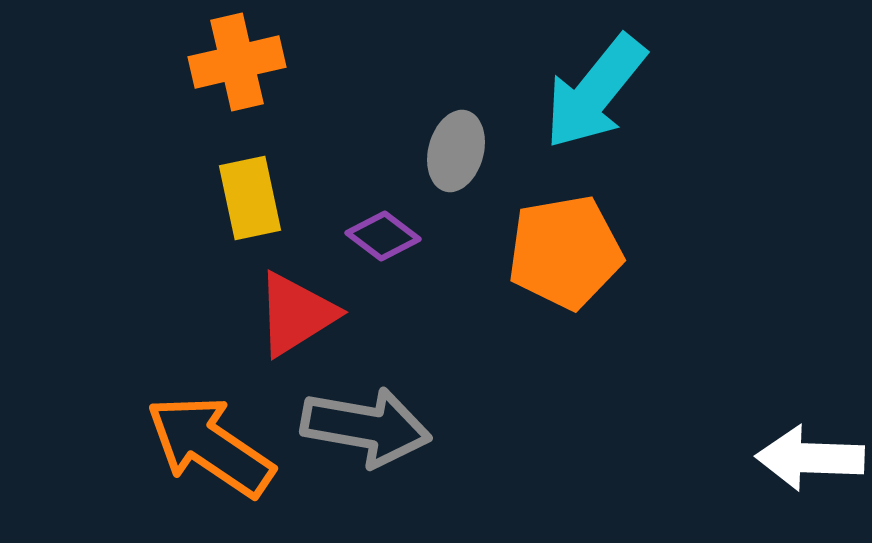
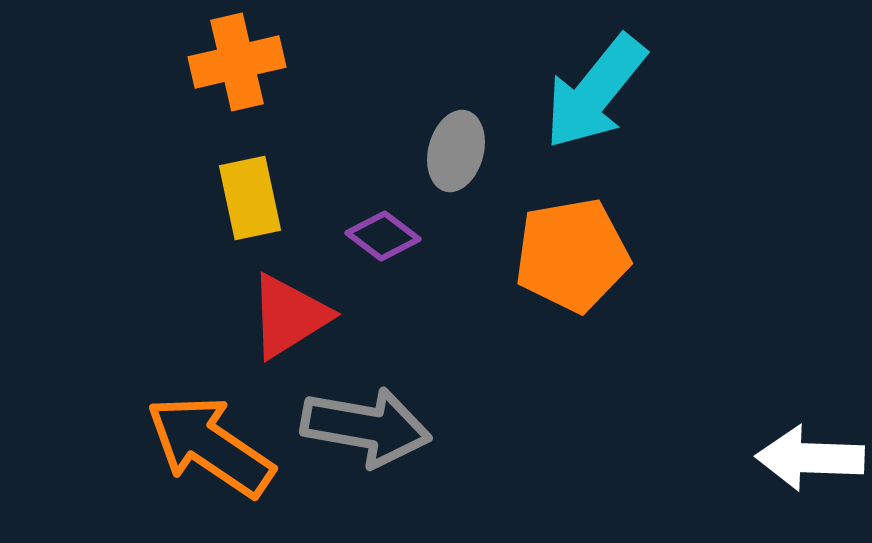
orange pentagon: moved 7 px right, 3 px down
red triangle: moved 7 px left, 2 px down
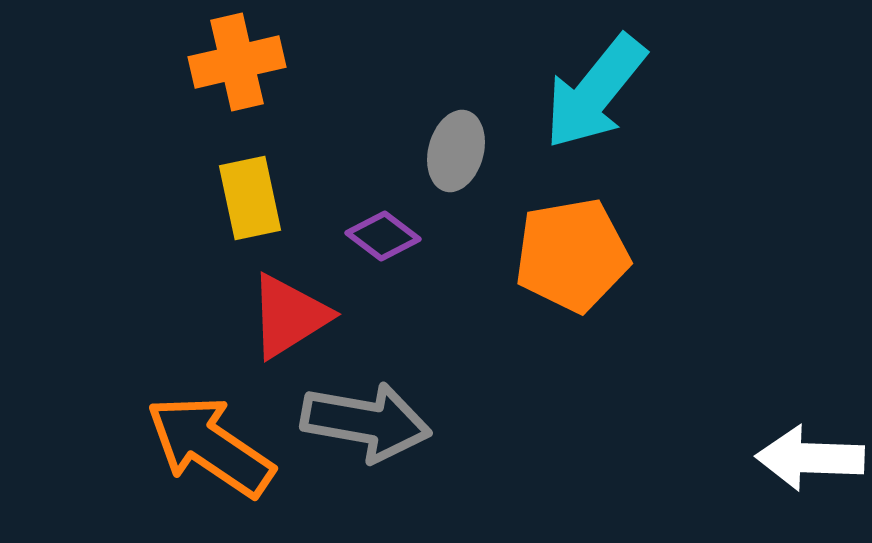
gray arrow: moved 5 px up
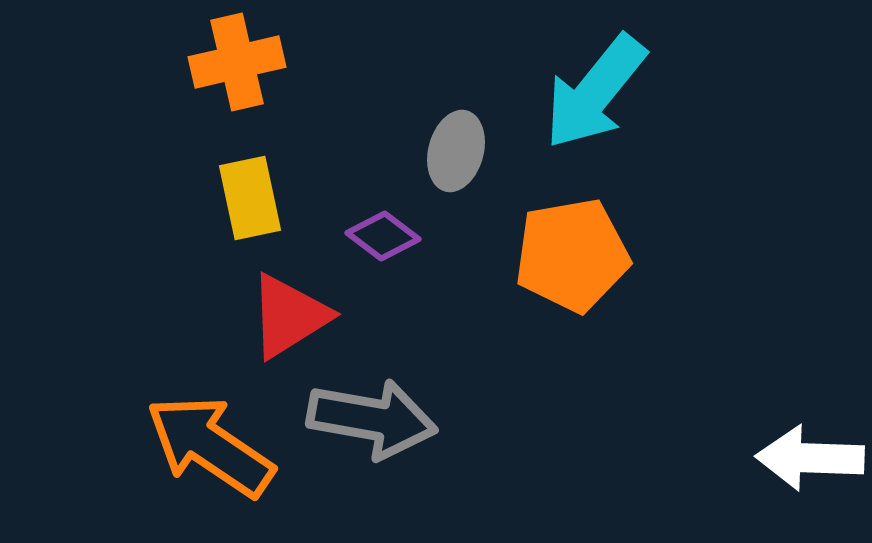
gray arrow: moved 6 px right, 3 px up
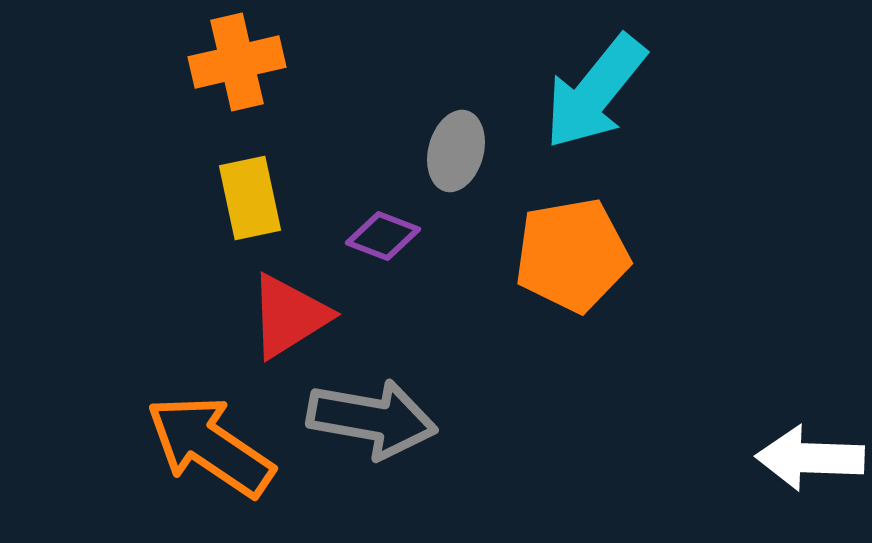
purple diamond: rotated 16 degrees counterclockwise
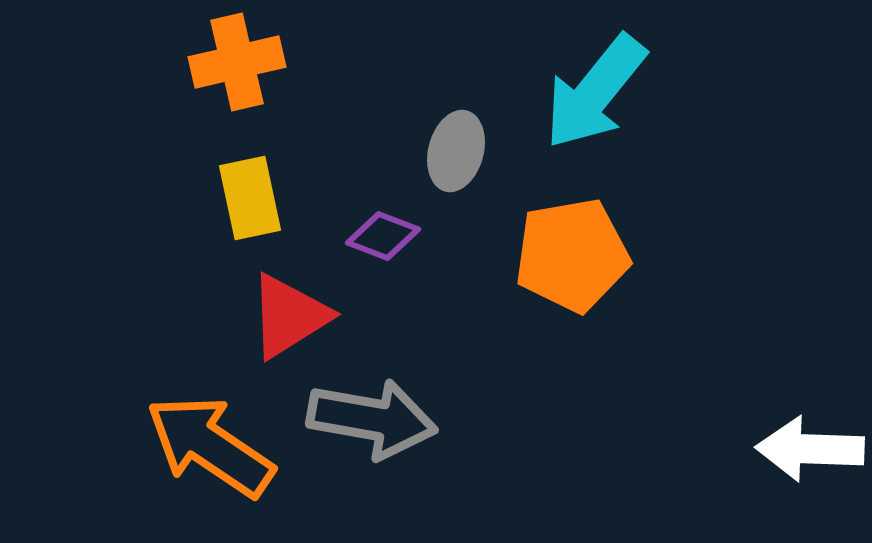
white arrow: moved 9 px up
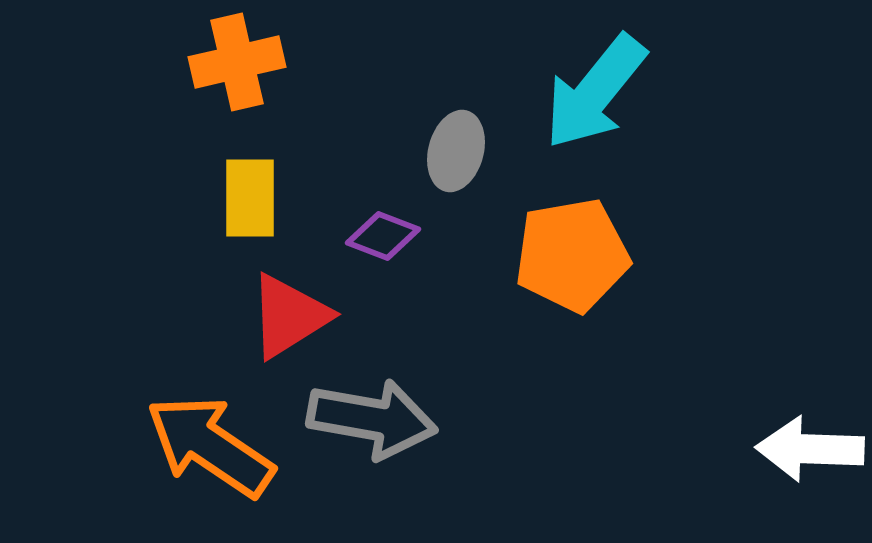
yellow rectangle: rotated 12 degrees clockwise
